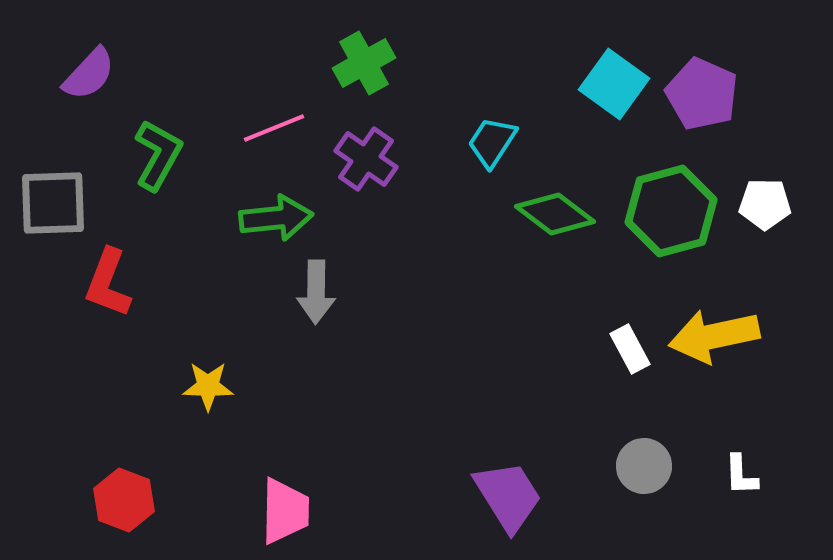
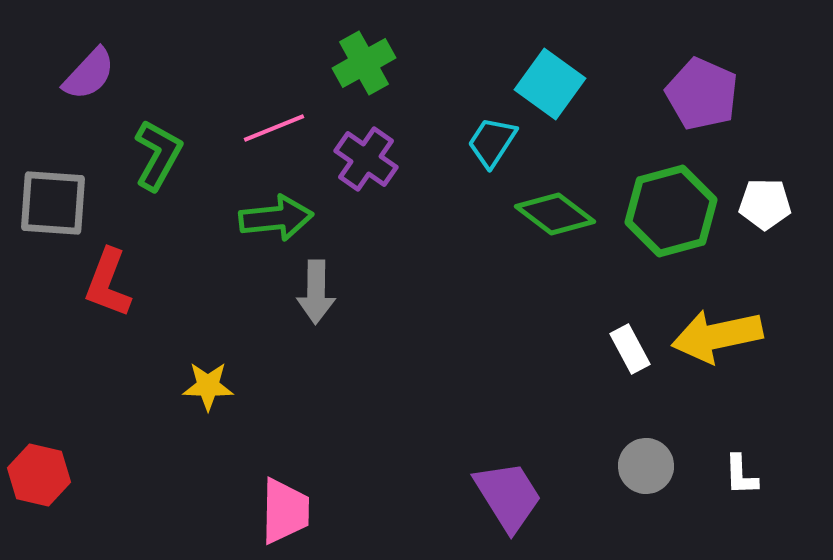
cyan square: moved 64 px left
gray square: rotated 6 degrees clockwise
yellow arrow: moved 3 px right
gray circle: moved 2 px right
red hexagon: moved 85 px left, 25 px up; rotated 8 degrees counterclockwise
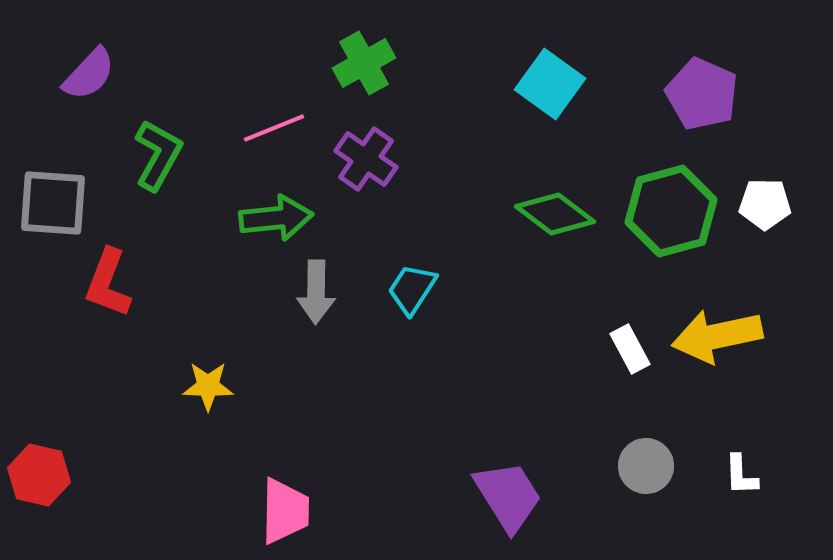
cyan trapezoid: moved 80 px left, 147 px down
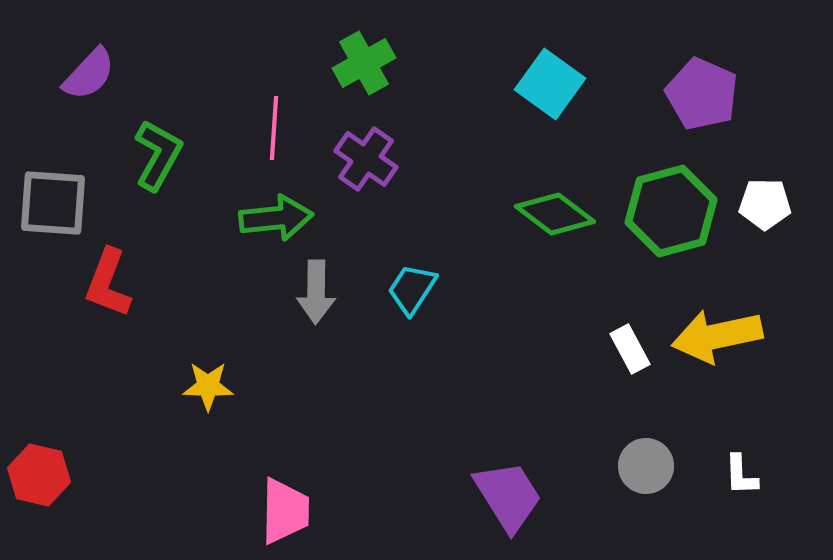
pink line: rotated 64 degrees counterclockwise
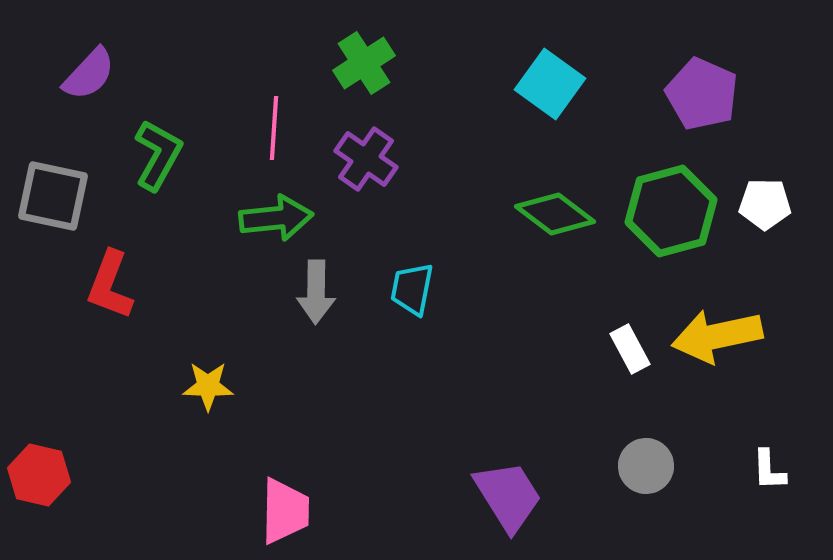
green cross: rotated 4 degrees counterclockwise
gray square: moved 7 px up; rotated 8 degrees clockwise
red L-shape: moved 2 px right, 2 px down
cyan trapezoid: rotated 22 degrees counterclockwise
white L-shape: moved 28 px right, 5 px up
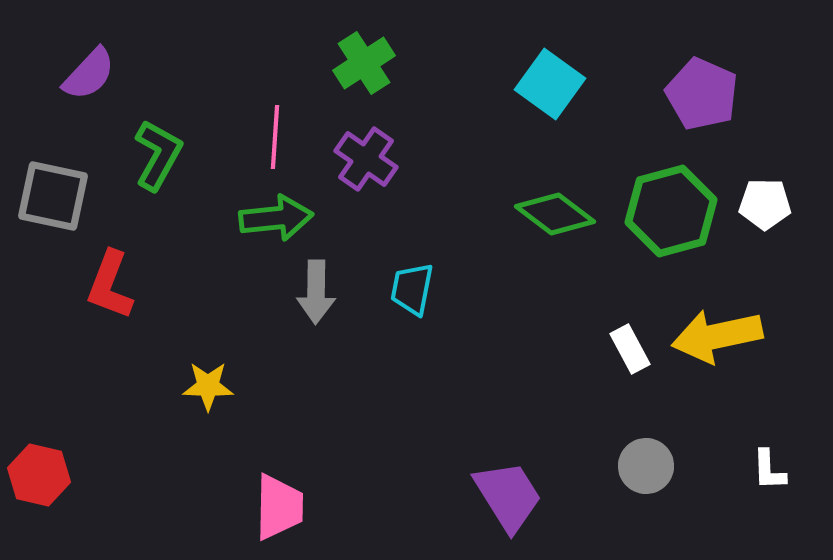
pink line: moved 1 px right, 9 px down
pink trapezoid: moved 6 px left, 4 px up
